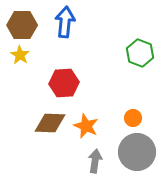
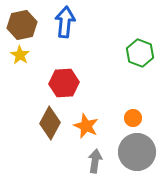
brown hexagon: rotated 12 degrees counterclockwise
brown diamond: rotated 64 degrees counterclockwise
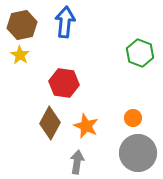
red hexagon: rotated 12 degrees clockwise
gray circle: moved 1 px right, 1 px down
gray arrow: moved 18 px left, 1 px down
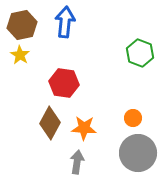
orange star: moved 2 px left, 2 px down; rotated 20 degrees counterclockwise
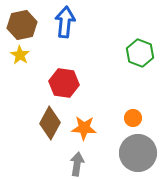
gray arrow: moved 2 px down
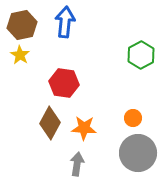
green hexagon: moved 1 px right, 2 px down; rotated 12 degrees clockwise
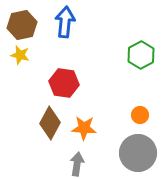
yellow star: rotated 18 degrees counterclockwise
orange circle: moved 7 px right, 3 px up
